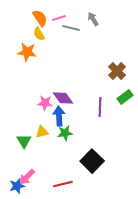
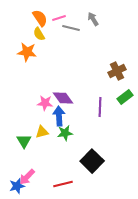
brown cross: rotated 18 degrees clockwise
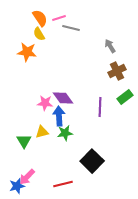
gray arrow: moved 17 px right, 27 px down
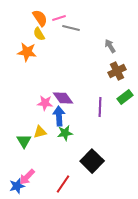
yellow triangle: moved 2 px left
red line: rotated 42 degrees counterclockwise
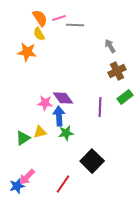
gray line: moved 4 px right, 3 px up; rotated 12 degrees counterclockwise
green star: moved 1 px right
green triangle: moved 1 px left, 3 px up; rotated 28 degrees clockwise
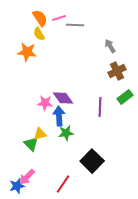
yellow triangle: moved 2 px down
green triangle: moved 8 px right, 6 px down; rotated 42 degrees counterclockwise
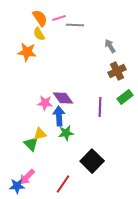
blue star: rotated 14 degrees clockwise
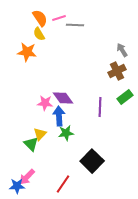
gray arrow: moved 12 px right, 4 px down
yellow triangle: rotated 32 degrees counterclockwise
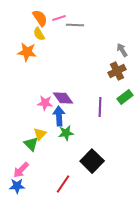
pink arrow: moved 6 px left, 7 px up
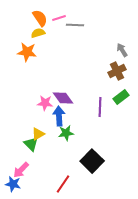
yellow semicircle: moved 1 px left, 1 px up; rotated 104 degrees clockwise
green rectangle: moved 4 px left
yellow triangle: moved 2 px left; rotated 16 degrees clockwise
blue star: moved 4 px left, 2 px up; rotated 14 degrees clockwise
